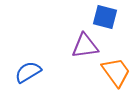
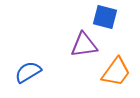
purple triangle: moved 1 px left, 1 px up
orange trapezoid: rotated 72 degrees clockwise
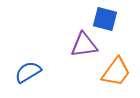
blue square: moved 2 px down
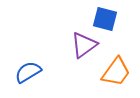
purple triangle: rotated 28 degrees counterclockwise
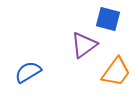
blue square: moved 3 px right
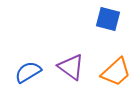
purple triangle: moved 13 px left, 22 px down; rotated 48 degrees counterclockwise
orange trapezoid: rotated 12 degrees clockwise
